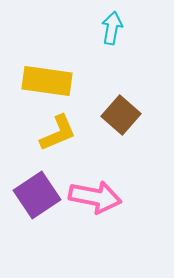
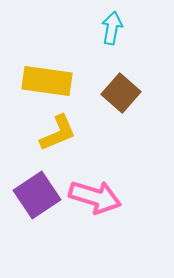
brown square: moved 22 px up
pink arrow: rotated 6 degrees clockwise
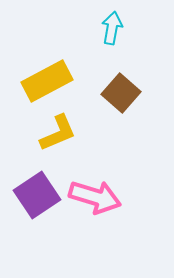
yellow rectangle: rotated 36 degrees counterclockwise
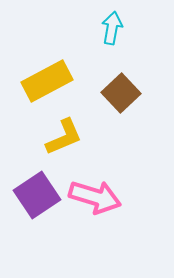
brown square: rotated 6 degrees clockwise
yellow L-shape: moved 6 px right, 4 px down
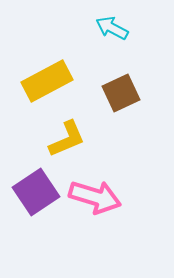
cyan arrow: rotated 72 degrees counterclockwise
brown square: rotated 18 degrees clockwise
yellow L-shape: moved 3 px right, 2 px down
purple square: moved 1 px left, 3 px up
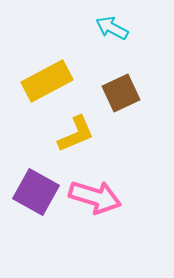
yellow L-shape: moved 9 px right, 5 px up
purple square: rotated 27 degrees counterclockwise
